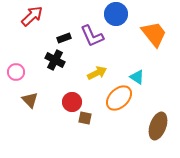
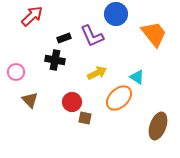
black cross: rotated 18 degrees counterclockwise
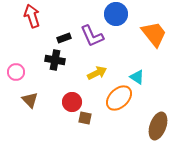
red arrow: rotated 65 degrees counterclockwise
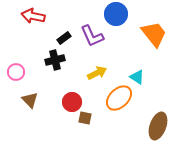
red arrow: moved 1 px right; rotated 60 degrees counterclockwise
black rectangle: rotated 16 degrees counterclockwise
black cross: rotated 24 degrees counterclockwise
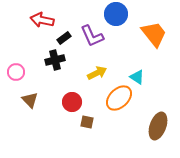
red arrow: moved 9 px right, 4 px down
brown square: moved 2 px right, 4 px down
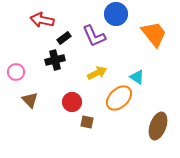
purple L-shape: moved 2 px right
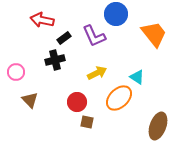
red circle: moved 5 px right
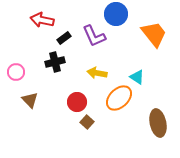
black cross: moved 2 px down
yellow arrow: rotated 144 degrees counterclockwise
brown square: rotated 32 degrees clockwise
brown ellipse: moved 3 px up; rotated 32 degrees counterclockwise
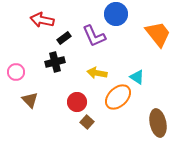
orange trapezoid: moved 4 px right
orange ellipse: moved 1 px left, 1 px up
